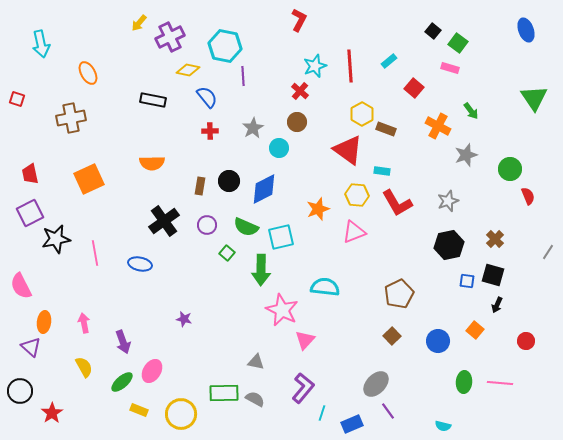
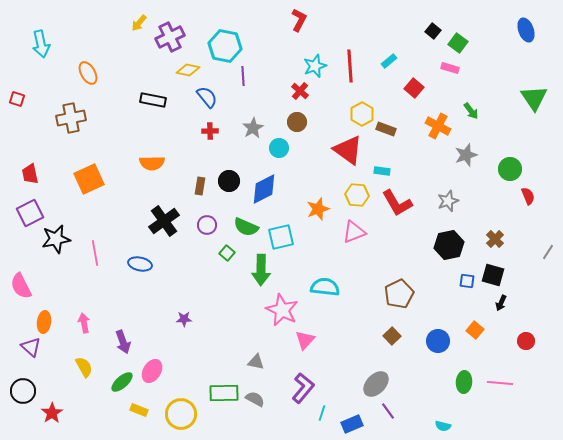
black arrow at (497, 305): moved 4 px right, 2 px up
purple star at (184, 319): rotated 14 degrees counterclockwise
black circle at (20, 391): moved 3 px right
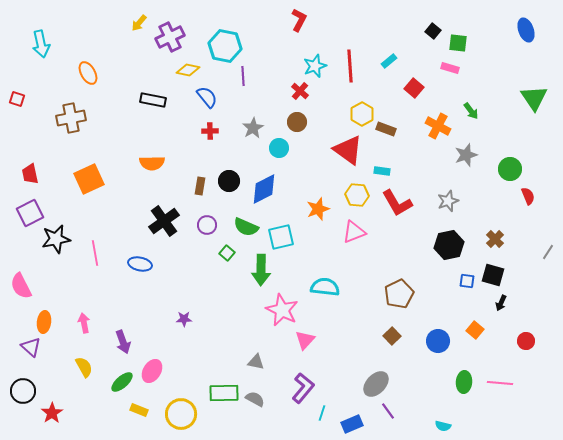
green square at (458, 43): rotated 30 degrees counterclockwise
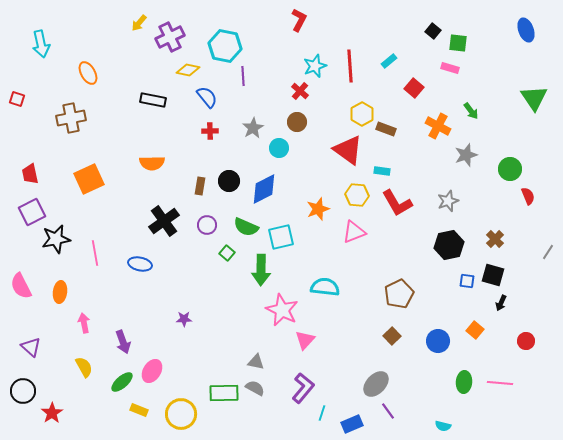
purple square at (30, 213): moved 2 px right, 1 px up
orange ellipse at (44, 322): moved 16 px right, 30 px up
gray semicircle at (255, 399): moved 11 px up
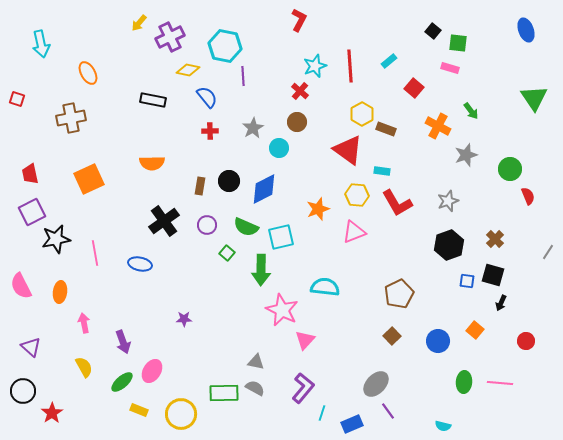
black hexagon at (449, 245): rotated 8 degrees counterclockwise
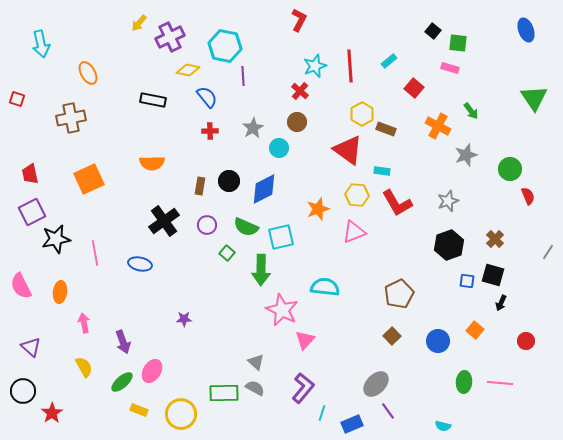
gray triangle at (256, 362): rotated 30 degrees clockwise
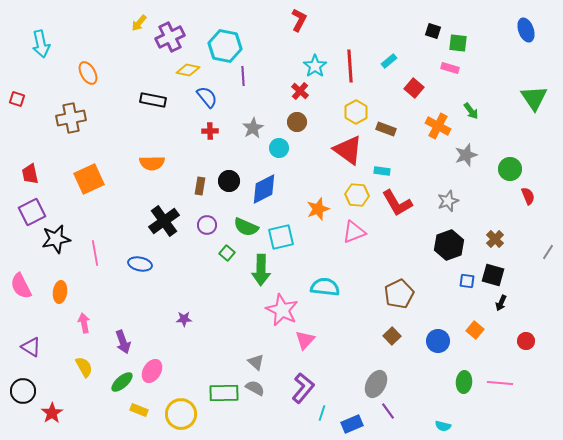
black square at (433, 31): rotated 21 degrees counterclockwise
cyan star at (315, 66): rotated 15 degrees counterclockwise
yellow hexagon at (362, 114): moved 6 px left, 2 px up
purple triangle at (31, 347): rotated 10 degrees counterclockwise
gray ellipse at (376, 384): rotated 16 degrees counterclockwise
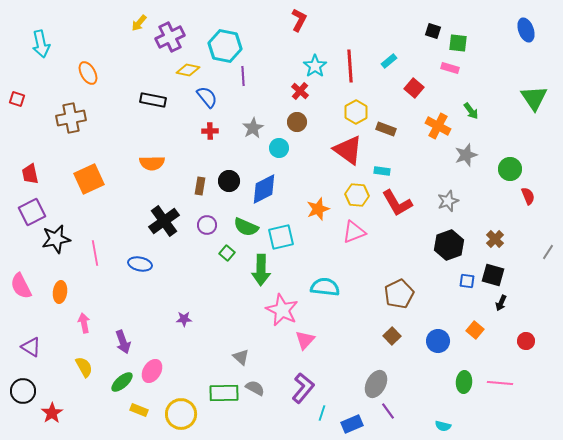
gray triangle at (256, 362): moved 15 px left, 5 px up
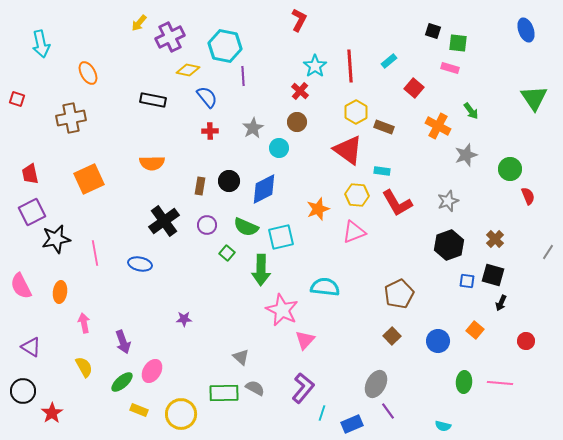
brown rectangle at (386, 129): moved 2 px left, 2 px up
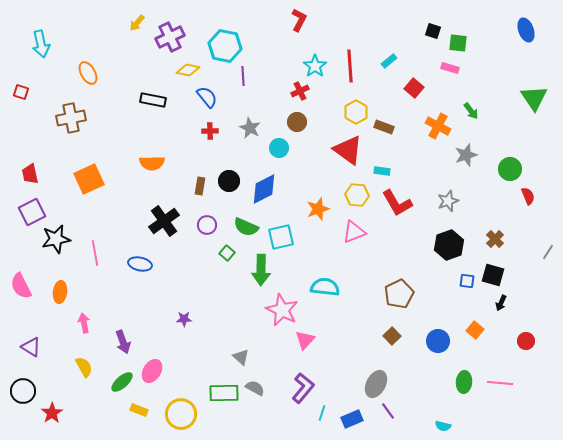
yellow arrow at (139, 23): moved 2 px left
red cross at (300, 91): rotated 24 degrees clockwise
red square at (17, 99): moved 4 px right, 7 px up
gray star at (253, 128): moved 3 px left; rotated 15 degrees counterclockwise
blue rectangle at (352, 424): moved 5 px up
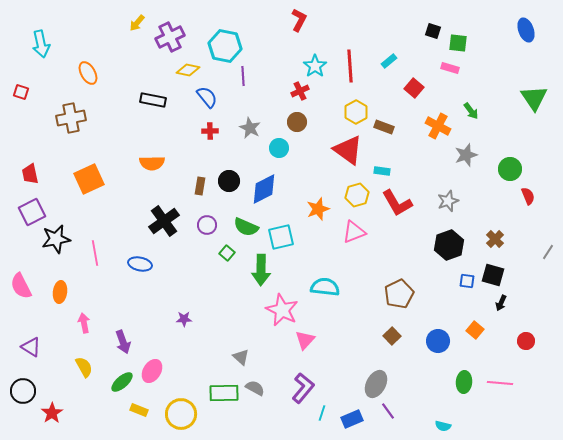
yellow hexagon at (357, 195): rotated 20 degrees counterclockwise
